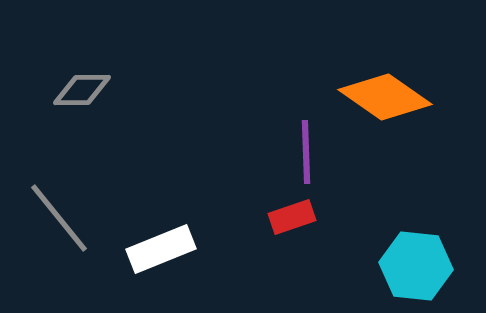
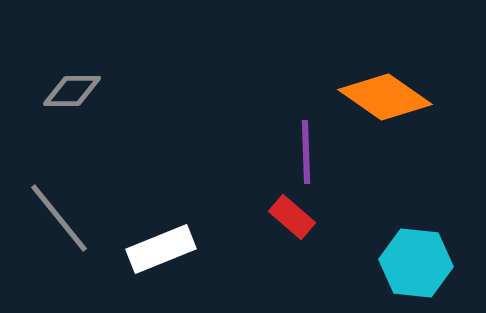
gray diamond: moved 10 px left, 1 px down
red rectangle: rotated 60 degrees clockwise
cyan hexagon: moved 3 px up
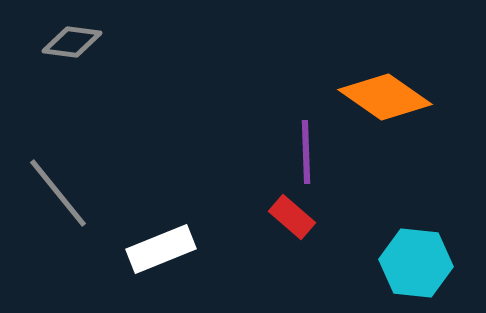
gray diamond: moved 49 px up; rotated 8 degrees clockwise
gray line: moved 1 px left, 25 px up
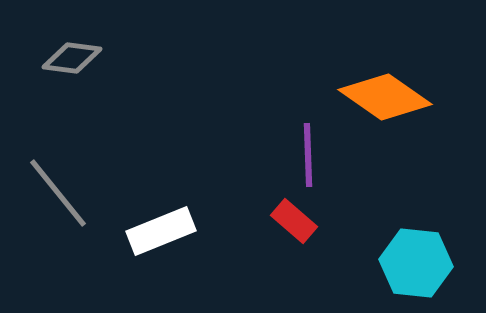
gray diamond: moved 16 px down
purple line: moved 2 px right, 3 px down
red rectangle: moved 2 px right, 4 px down
white rectangle: moved 18 px up
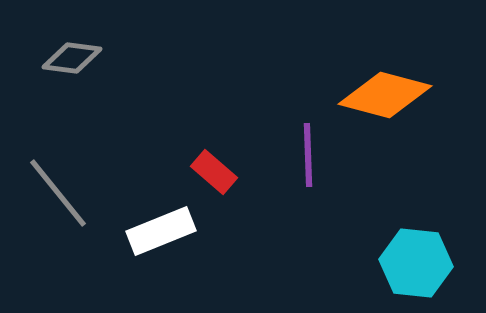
orange diamond: moved 2 px up; rotated 20 degrees counterclockwise
red rectangle: moved 80 px left, 49 px up
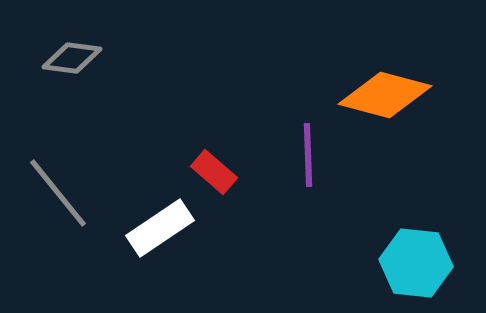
white rectangle: moved 1 px left, 3 px up; rotated 12 degrees counterclockwise
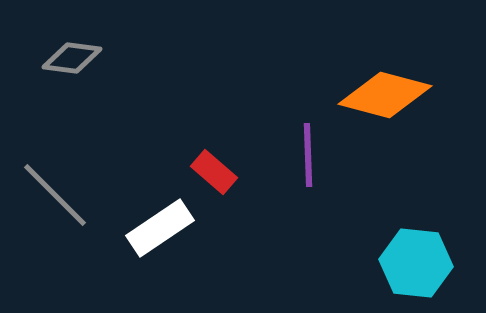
gray line: moved 3 px left, 2 px down; rotated 6 degrees counterclockwise
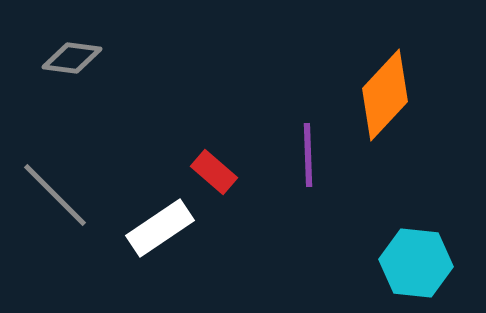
orange diamond: rotated 62 degrees counterclockwise
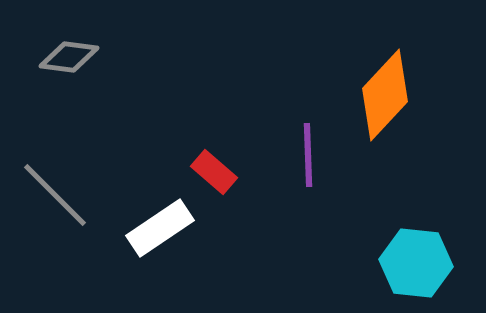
gray diamond: moved 3 px left, 1 px up
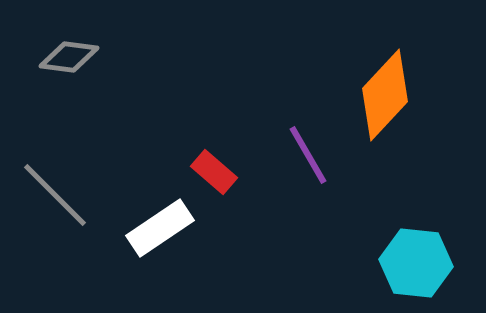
purple line: rotated 28 degrees counterclockwise
